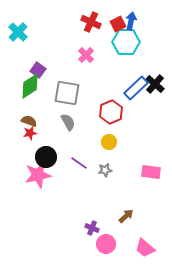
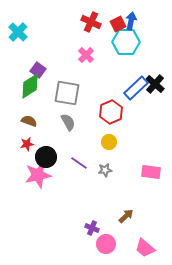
red star: moved 3 px left, 11 px down
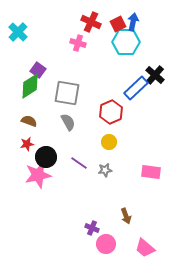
blue arrow: moved 2 px right, 1 px down
pink cross: moved 8 px left, 12 px up; rotated 28 degrees counterclockwise
black cross: moved 9 px up
brown arrow: rotated 112 degrees clockwise
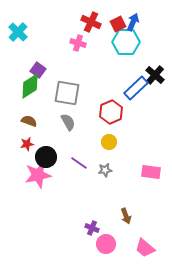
blue arrow: rotated 12 degrees clockwise
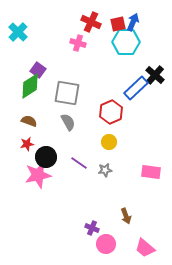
red square: rotated 14 degrees clockwise
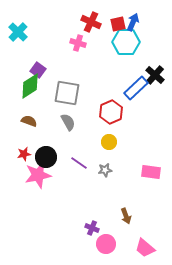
red star: moved 3 px left, 10 px down
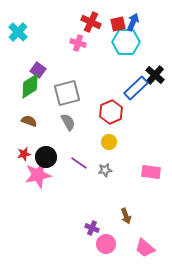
gray square: rotated 24 degrees counterclockwise
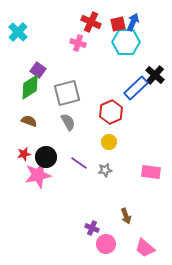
green diamond: moved 1 px down
